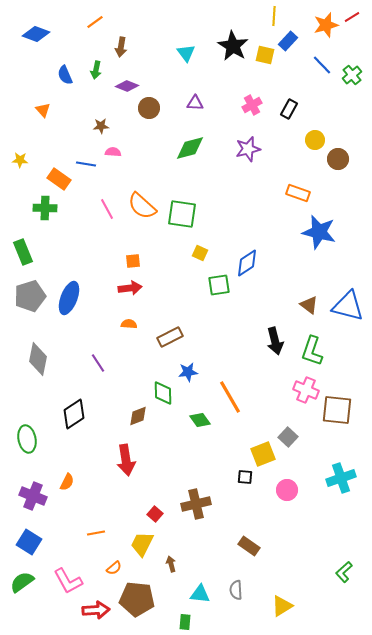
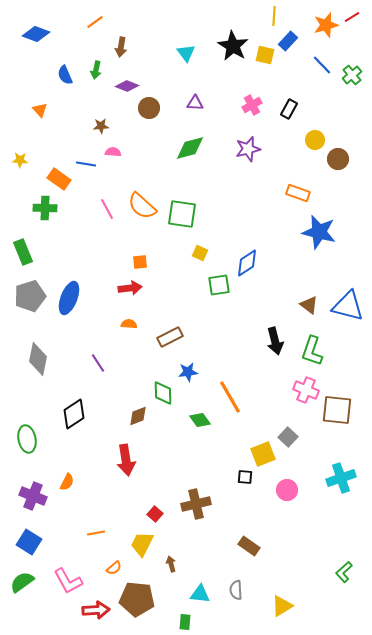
orange triangle at (43, 110): moved 3 px left
orange square at (133, 261): moved 7 px right, 1 px down
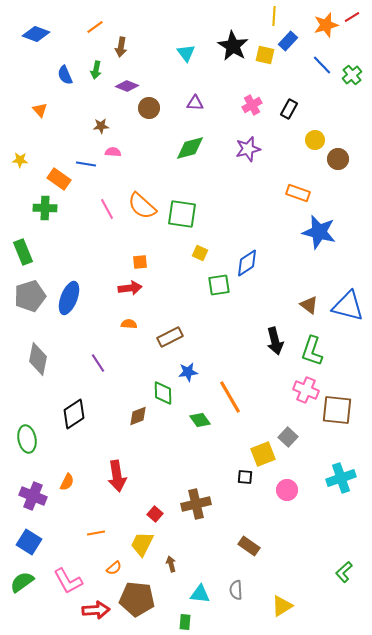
orange line at (95, 22): moved 5 px down
red arrow at (126, 460): moved 9 px left, 16 px down
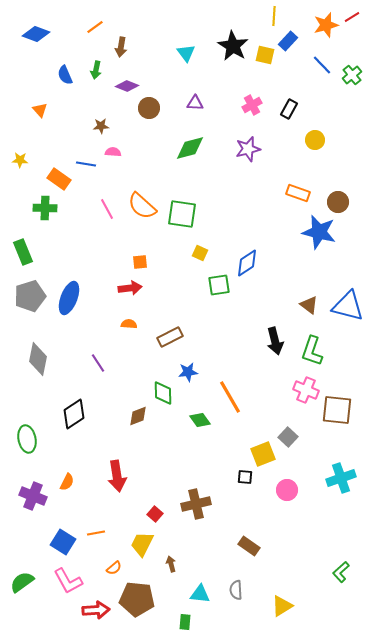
brown circle at (338, 159): moved 43 px down
blue square at (29, 542): moved 34 px right
green L-shape at (344, 572): moved 3 px left
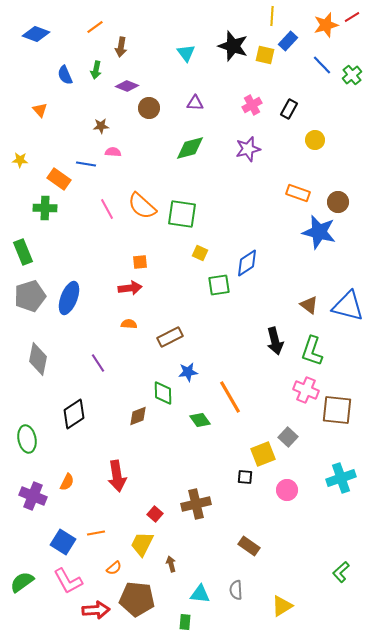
yellow line at (274, 16): moved 2 px left
black star at (233, 46): rotated 12 degrees counterclockwise
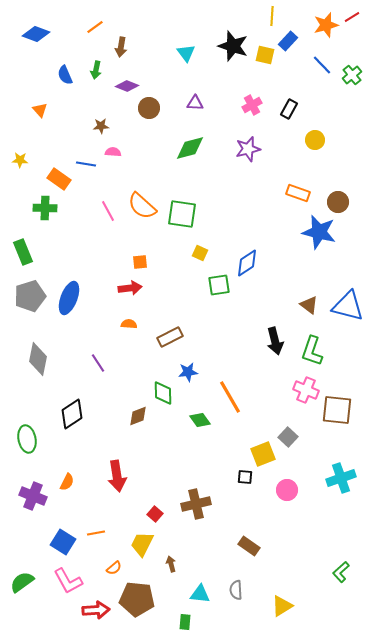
pink line at (107, 209): moved 1 px right, 2 px down
black diamond at (74, 414): moved 2 px left
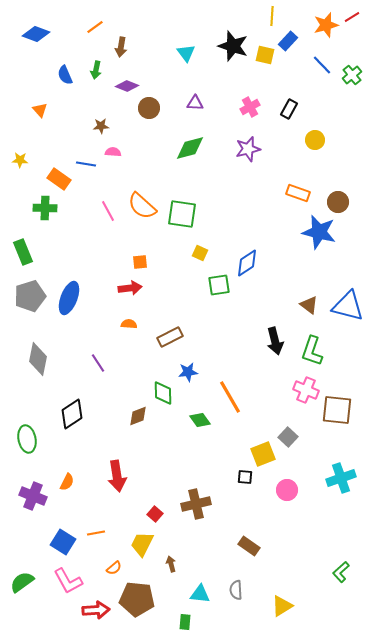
pink cross at (252, 105): moved 2 px left, 2 px down
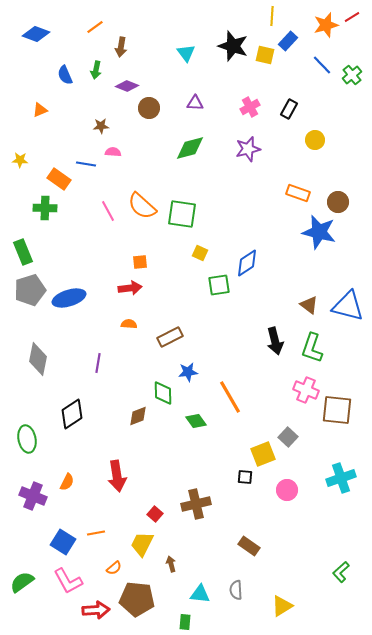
orange triangle at (40, 110): rotated 49 degrees clockwise
gray pentagon at (30, 296): moved 6 px up
blue ellipse at (69, 298): rotated 52 degrees clockwise
green L-shape at (312, 351): moved 3 px up
purple line at (98, 363): rotated 42 degrees clockwise
green diamond at (200, 420): moved 4 px left, 1 px down
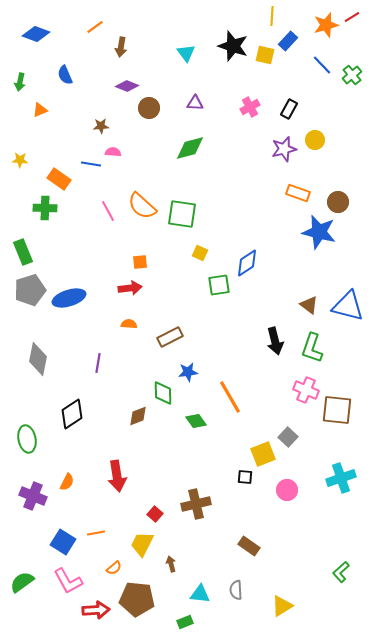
green arrow at (96, 70): moved 76 px left, 12 px down
purple star at (248, 149): moved 36 px right
blue line at (86, 164): moved 5 px right
green rectangle at (185, 622): rotated 63 degrees clockwise
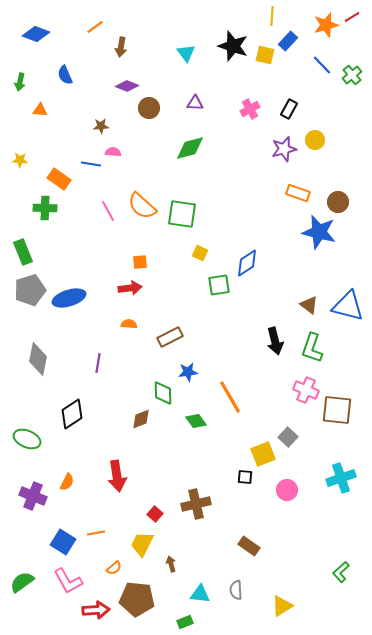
pink cross at (250, 107): moved 2 px down
orange triangle at (40, 110): rotated 28 degrees clockwise
brown diamond at (138, 416): moved 3 px right, 3 px down
green ellipse at (27, 439): rotated 56 degrees counterclockwise
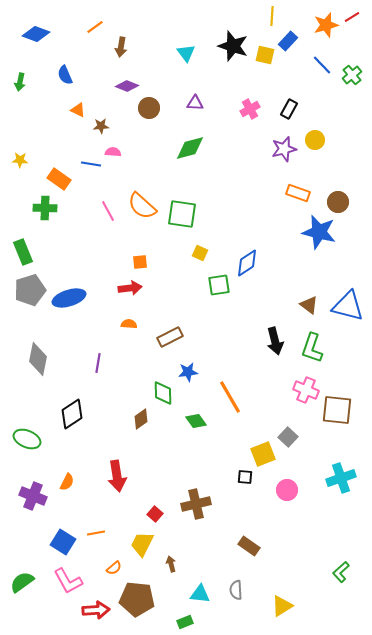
orange triangle at (40, 110): moved 38 px right; rotated 21 degrees clockwise
brown diamond at (141, 419): rotated 15 degrees counterclockwise
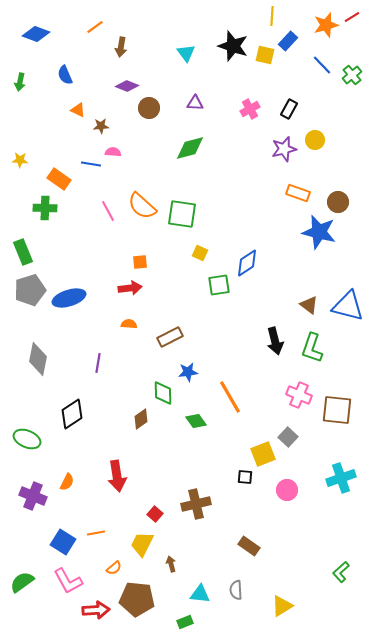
pink cross at (306, 390): moved 7 px left, 5 px down
